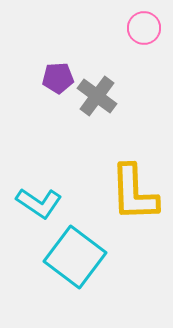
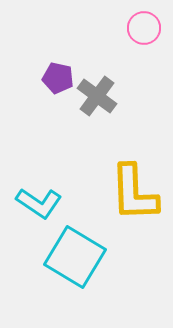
purple pentagon: rotated 16 degrees clockwise
cyan square: rotated 6 degrees counterclockwise
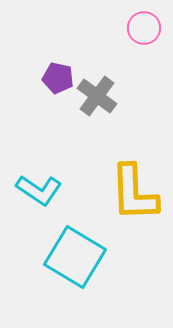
cyan L-shape: moved 13 px up
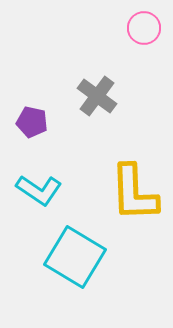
purple pentagon: moved 26 px left, 44 px down
